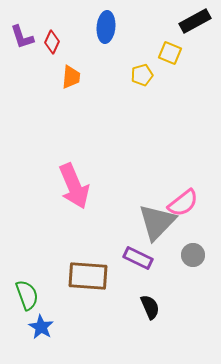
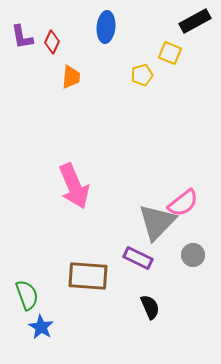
purple L-shape: rotated 8 degrees clockwise
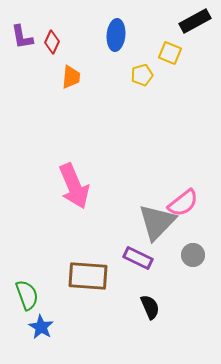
blue ellipse: moved 10 px right, 8 px down
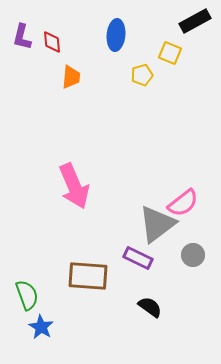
purple L-shape: rotated 24 degrees clockwise
red diamond: rotated 30 degrees counterclockwise
gray triangle: moved 2 px down; rotated 9 degrees clockwise
black semicircle: rotated 30 degrees counterclockwise
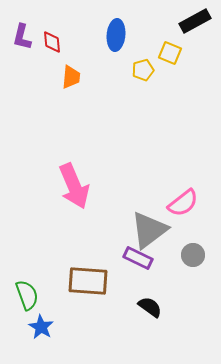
yellow pentagon: moved 1 px right, 5 px up
gray triangle: moved 8 px left, 6 px down
brown rectangle: moved 5 px down
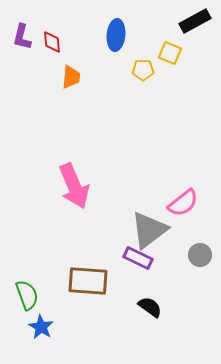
yellow pentagon: rotated 15 degrees clockwise
gray circle: moved 7 px right
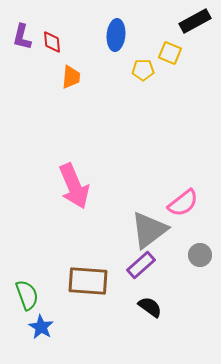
purple rectangle: moved 3 px right, 7 px down; rotated 68 degrees counterclockwise
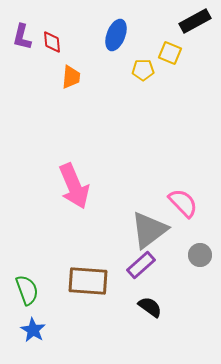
blue ellipse: rotated 16 degrees clockwise
pink semicircle: rotated 96 degrees counterclockwise
green semicircle: moved 5 px up
blue star: moved 8 px left, 3 px down
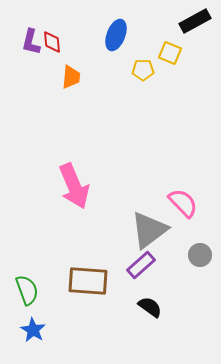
purple L-shape: moved 9 px right, 5 px down
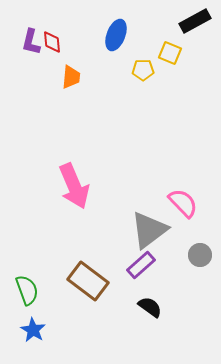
brown rectangle: rotated 33 degrees clockwise
